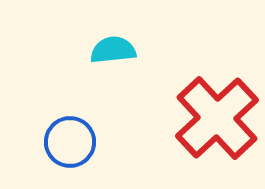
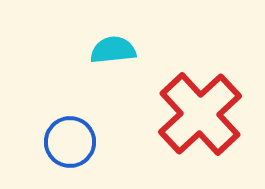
red cross: moved 17 px left, 4 px up
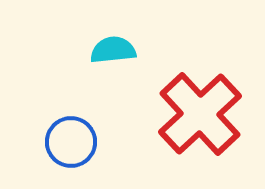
blue circle: moved 1 px right
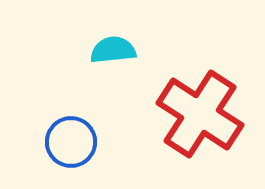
red cross: rotated 14 degrees counterclockwise
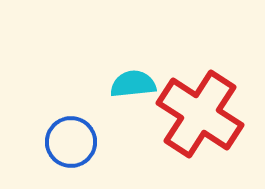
cyan semicircle: moved 20 px right, 34 px down
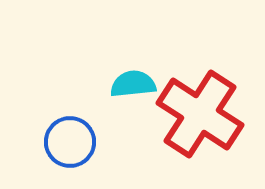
blue circle: moved 1 px left
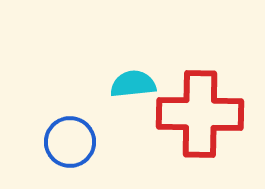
red cross: rotated 32 degrees counterclockwise
